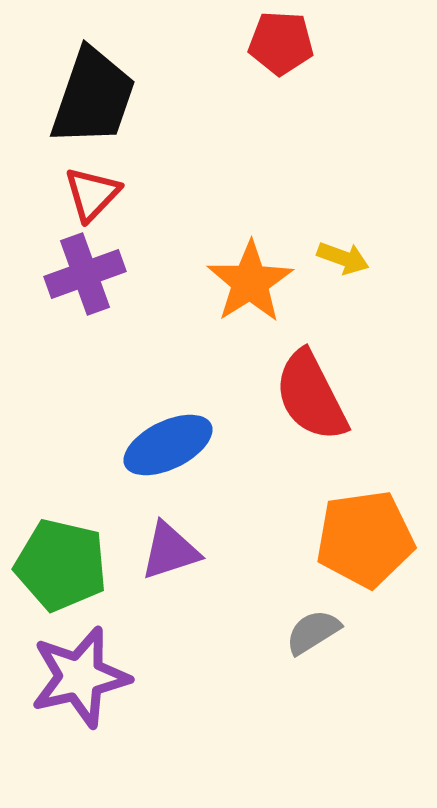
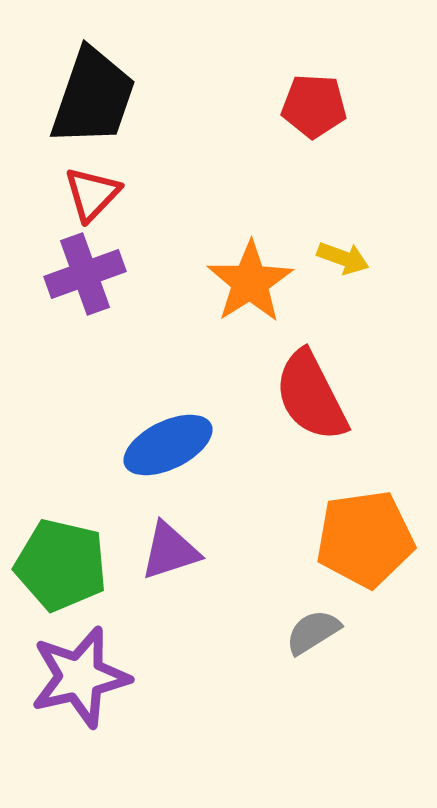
red pentagon: moved 33 px right, 63 px down
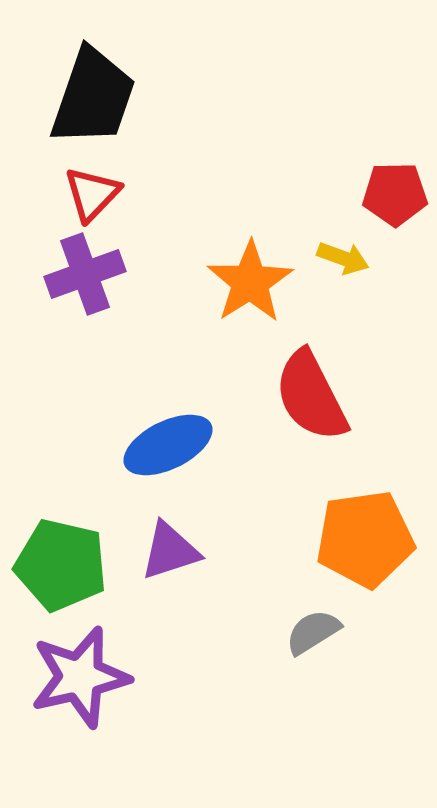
red pentagon: moved 81 px right, 88 px down; rotated 4 degrees counterclockwise
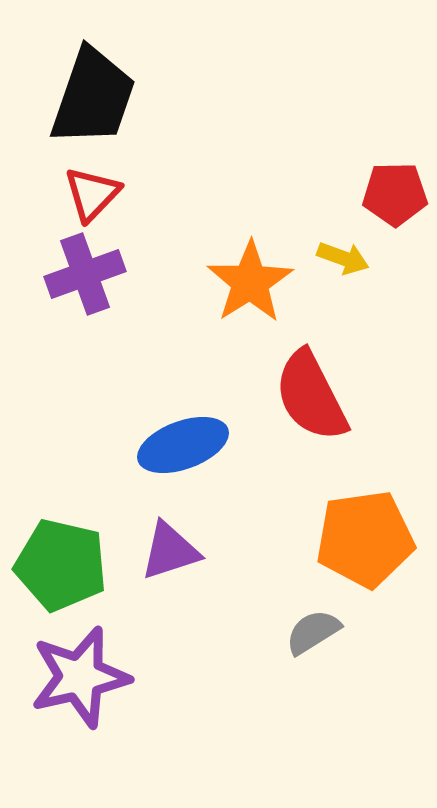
blue ellipse: moved 15 px right; rotated 6 degrees clockwise
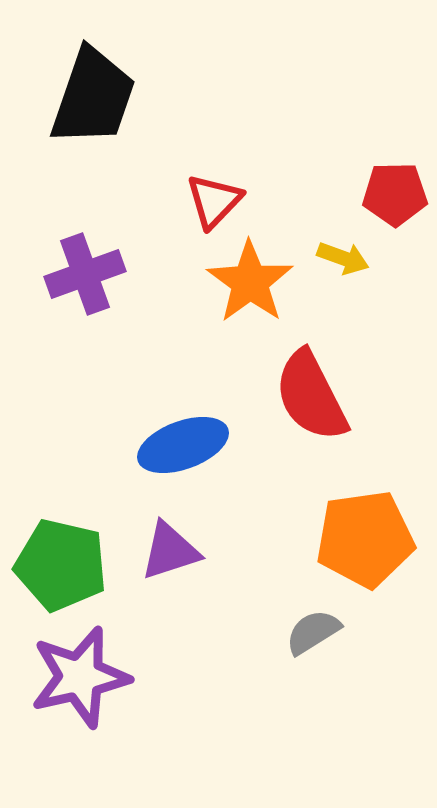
red triangle: moved 122 px right, 7 px down
orange star: rotated 4 degrees counterclockwise
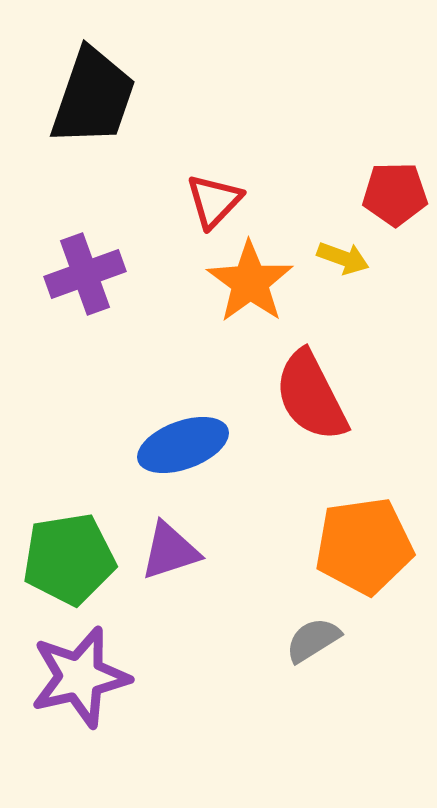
orange pentagon: moved 1 px left, 7 px down
green pentagon: moved 8 px right, 6 px up; rotated 22 degrees counterclockwise
gray semicircle: moved 8 px down
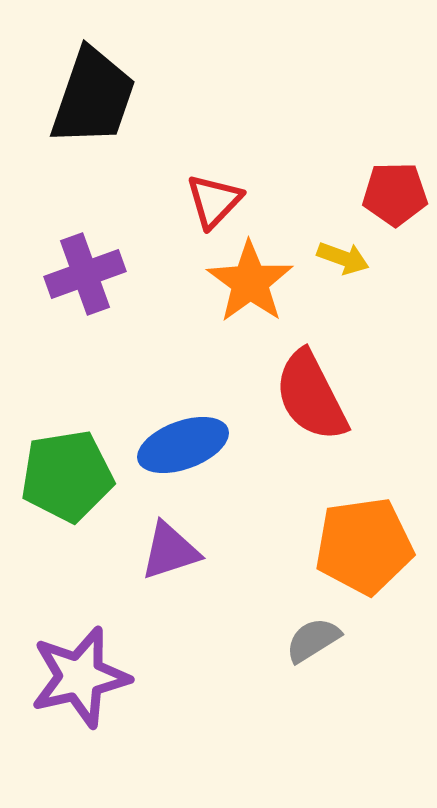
green pentagon: moved 2 px left, 83 px up
